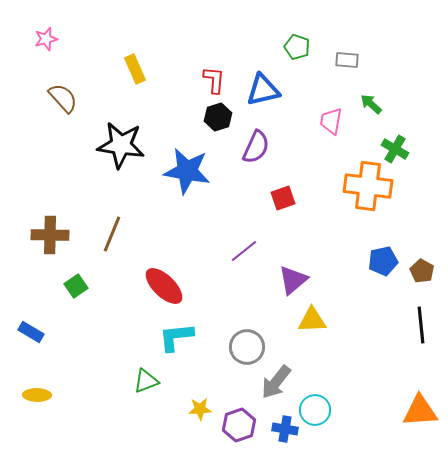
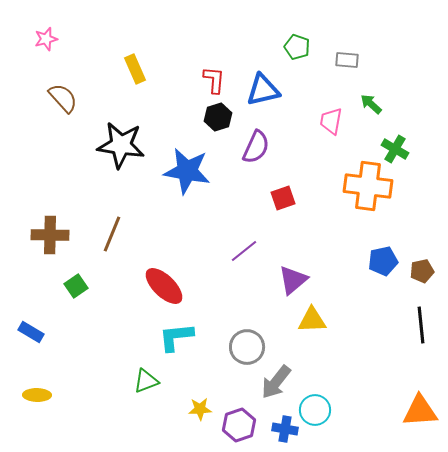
brown pentagon: rotated 30 degrees clockwise
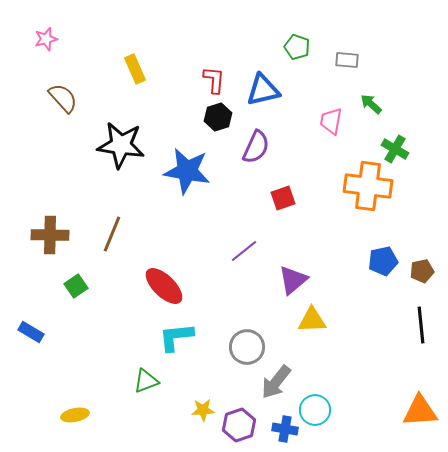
yellow ellipse: moved 38 px right, 20 px down; rotated 12 degrees counterclockwise
yellow star: moved 3 px right, 1 px down
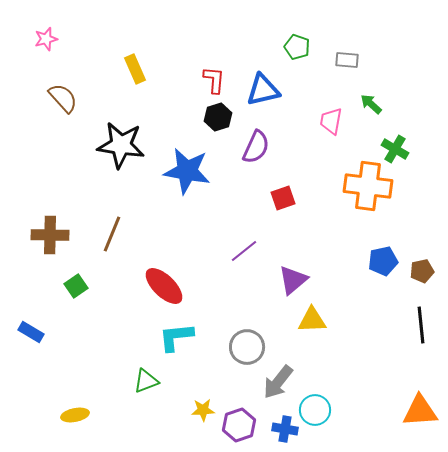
gray arrow: moved 2 px right
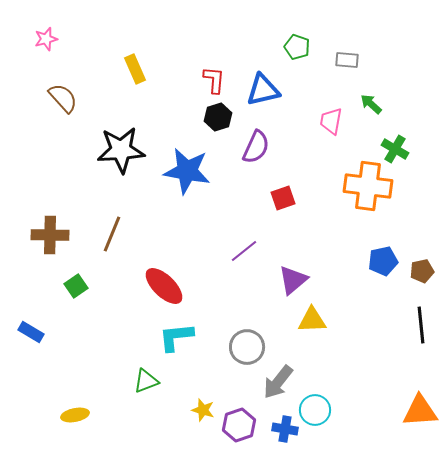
black star: moved 5 px down; rotated 12 degrees counterclockwise
yellow star: rotated 20 degrees clockwise
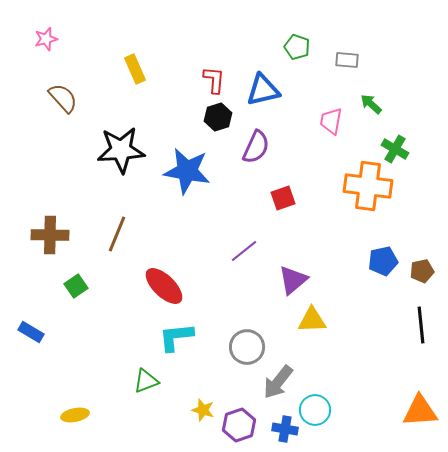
brown line: moved 5 px right
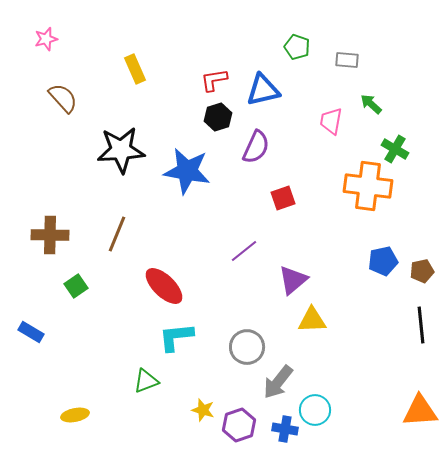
red L-shape: rotated 104 degrees counterclockwise
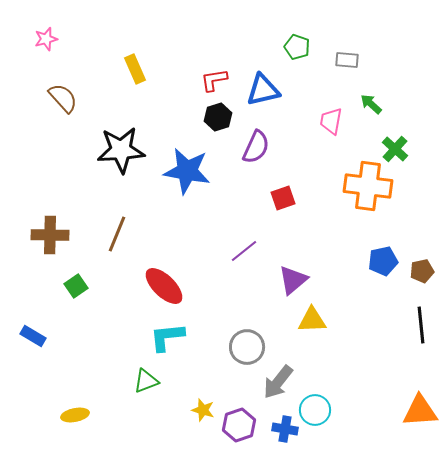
green cross: rotated 12 degrees clockwise
blue rectangle: moved 2 px right, 4 px down
cyan L-shape: moved 9 px left
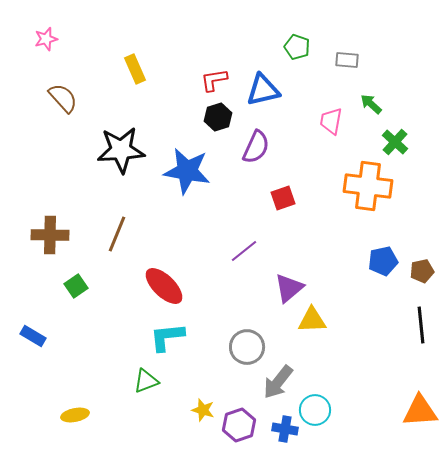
green cross: moved 7 px up
purple triangle: moved 4 px left, 8 px down
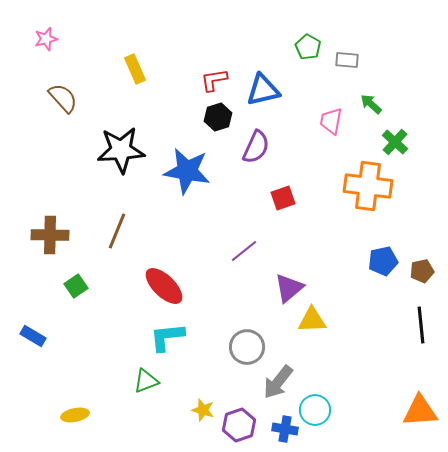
green pentagon: moved 11 px right; rotated 10 degrees clockwise
brown line: moved 3 px up
